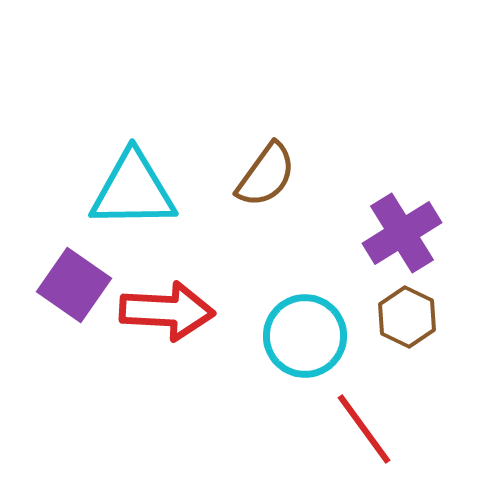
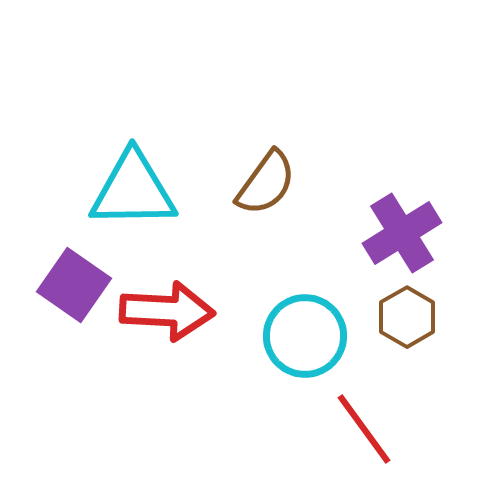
brown semicircle: moved 8 px down
brown hexagon: rotated 4 degrees clockwise
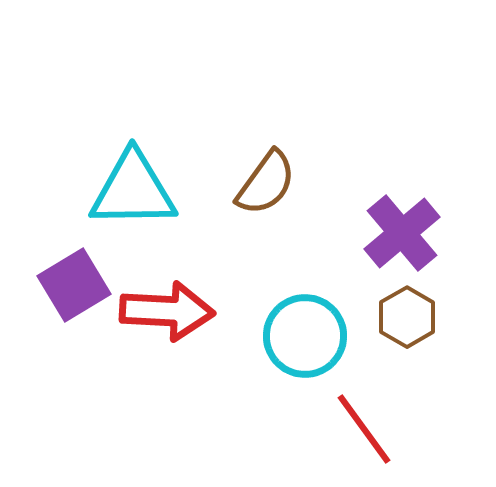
purple cross: rotated 8 degrees counterclockwise
purple square: rotated 24 degrees clockwise
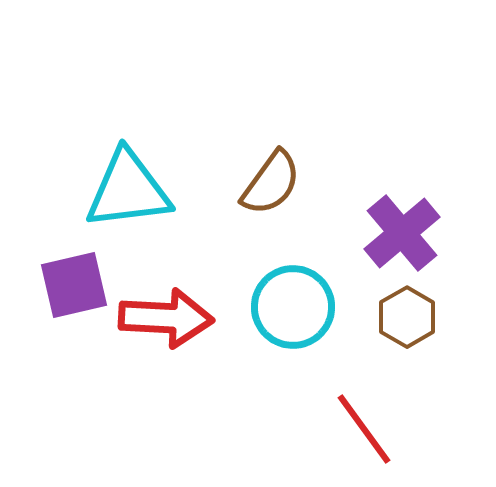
brown semicircle: moved 5 px right
cyan triangle: moved 5 px left; rotated 6 degrees counterclockwise
purple square: rotated 18 degrees clockwise
red arrow: moved 1 px left, 7 px down
cyan circle: moved 12 px left, 29 px up
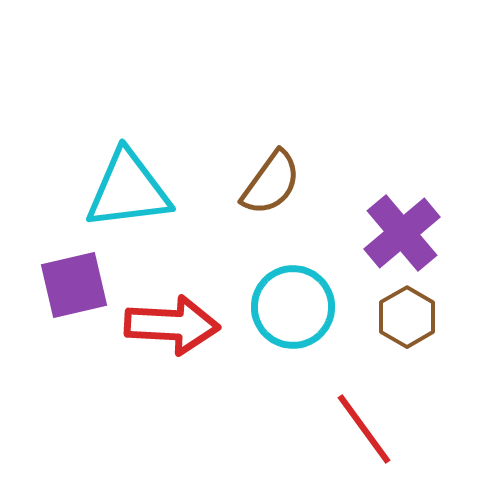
red arrow: moved 6 px right, 7 px down
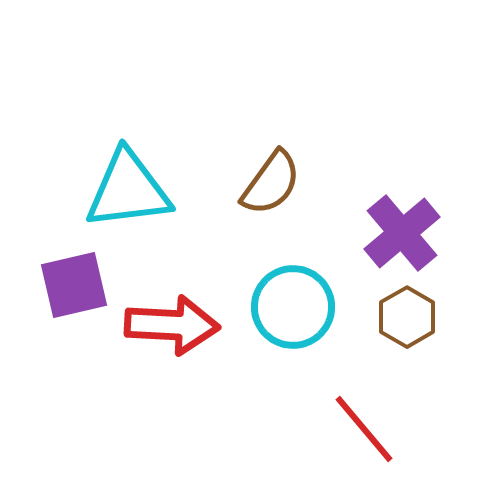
red line: rotated 4 degrees counterclockwise
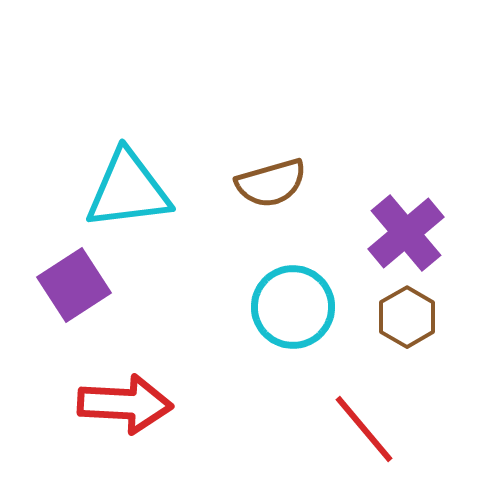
brown semicircle: rotated 38 degrees clockwise
purple cross: moved 4 px right
purple square: rotated 20 degrees counterclockwise
red arrow: moved 47 px left, 79 px down
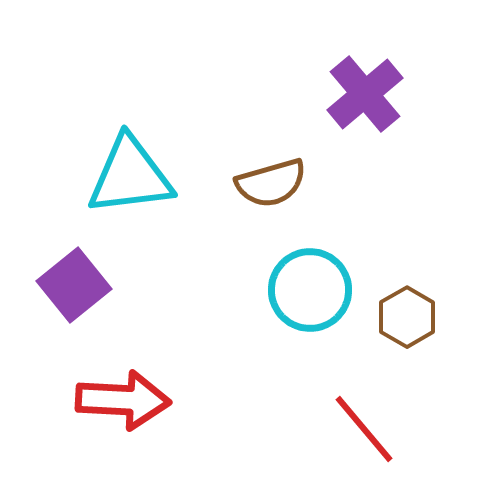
cyan triangle: moved 2 px right, 14 px up
purple cross: moved 41 px left, 139 px up
purple square: rotated 6 degrees counterclockwise
cyan circle: moved 17 px right, 17 px up
red arrow: moved 2 px left, 4 px up
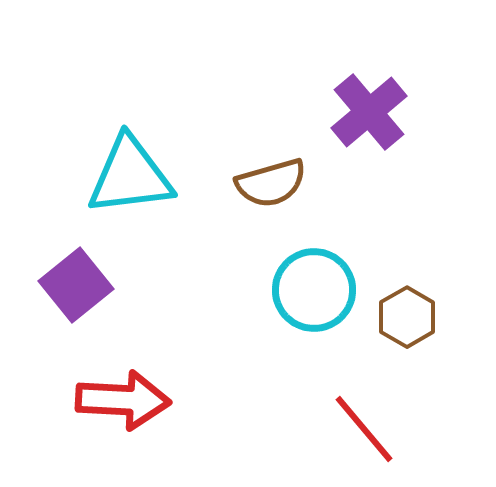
purple cross: moved 4 px right, 18 px down
purple square: moved 2 px right
cyan circle: moved 4 px right
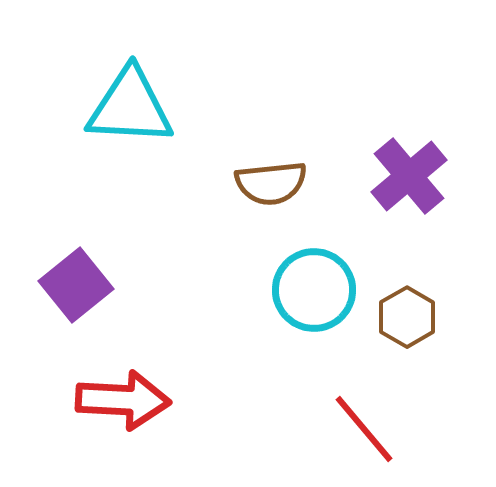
purple cross: moved 40 px right, 64 px down
cyan triangle: moved 69 px up; rotated 10 degrees clockwise
brown semicircle: rotated 10 degrees clockwise
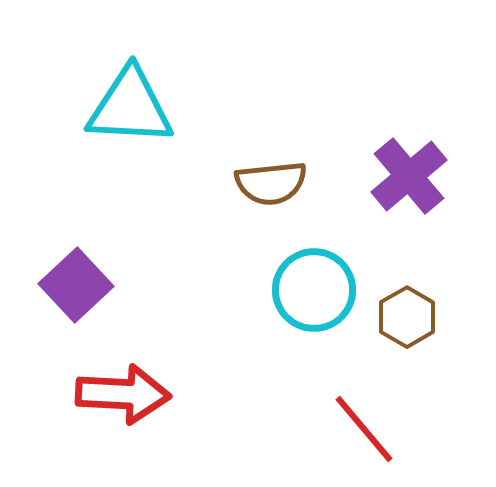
purple square: rotated 4 degrees counterclockwise
red arrow: moved 6 px up
